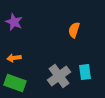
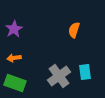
purple star: moved 7 px down; rotated 18 degrees clockwise
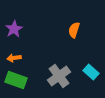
cyan rectangle: moved 6 px right; rotated 42 degrees counterclockwise
green rectangle: moved 1 px right, 3 px up
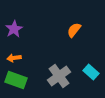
orange semicircle: rotated 21 degrees clockwise
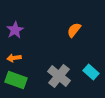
purple star: moved 1 px right, 1 px down
gray cross: rotated 15 degrees counterclockwise
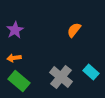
gray cross: moved 2 px right, 1 px down
green rectangle: moved 3 px right, 1 px down; rotated 20 degrees clockwise
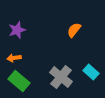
purple star: moved 2 px right; rotated 12 degrees clockwise
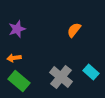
purple star: moved 1 px up
